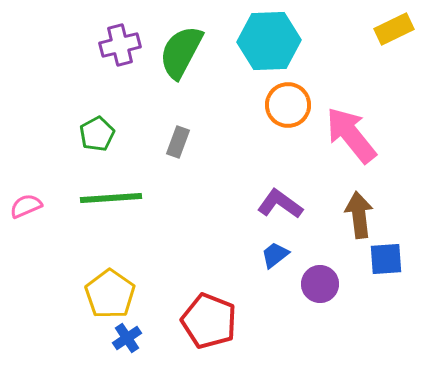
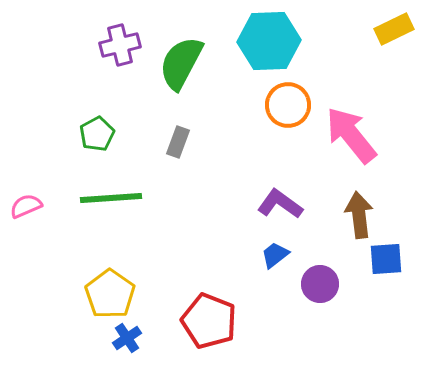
green semicircle: moved 11 px down
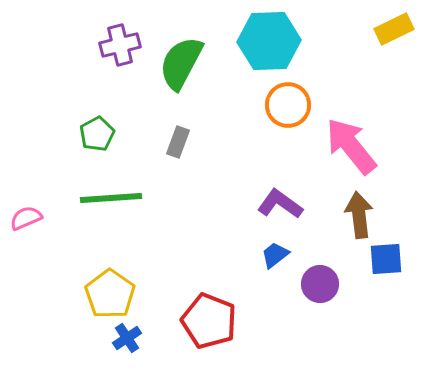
pink arrow: moved 11 px down
pink semicircle: moved 12 px down
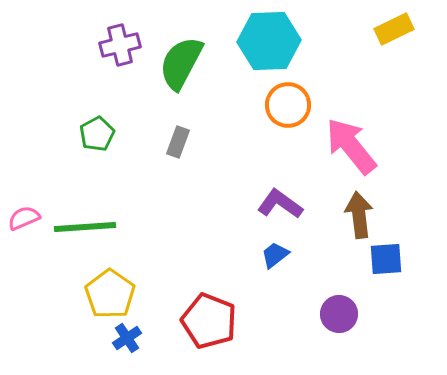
green line: moved 26 px left, 29 px down
pink semicircle: moved 2 px left
purple circle: moved 19 px right, 30 px down
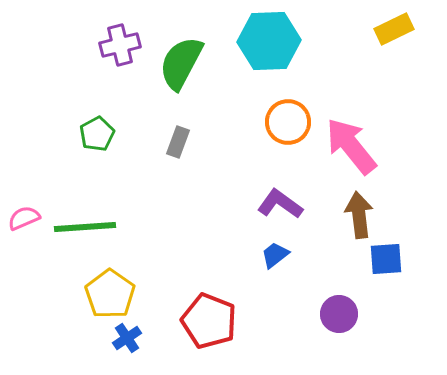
orange circle: moved 17 px down
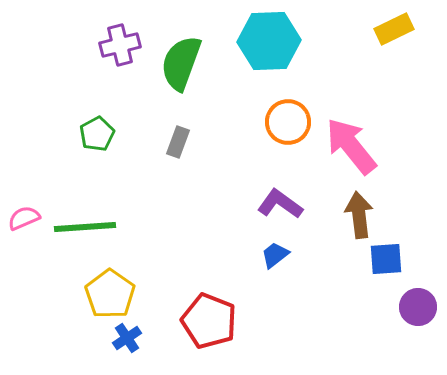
green semicircle: rotated 8 degrees counterclockwise
purple circle: moved 79 px right, 7 px up
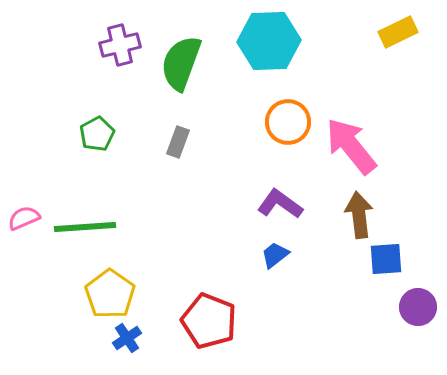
yellow rectangle: moved 4 px right, 3 px down
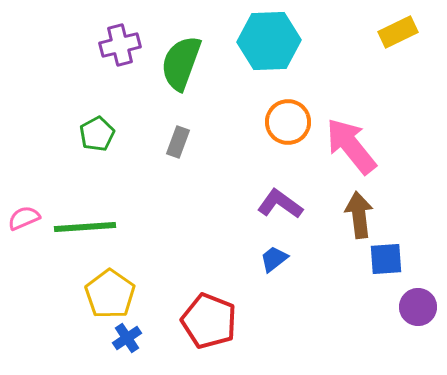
blue trapezoid: moved 1 px left, 4 px down
